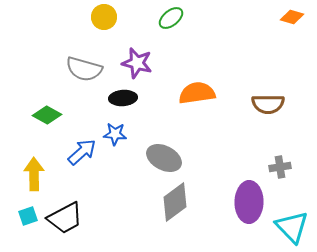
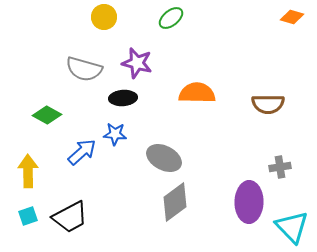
orange semicircle: rotated 9 degrees clockwise
yellow arrow: moved 6 px left, 3 px up
black trapezoid: moved 5 px right, 1 px up
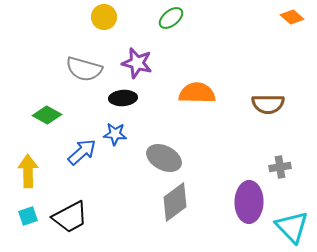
orange diamond: rotated 25 degrees clockwise
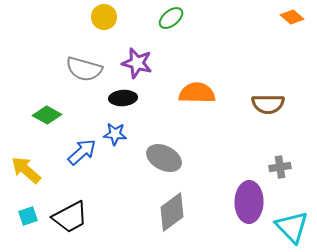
yellow arrow: moved 2 px left, 1 px up; rotated 48 degrees counterclockwise
gray diamond: moved 3 px left, 10 px down
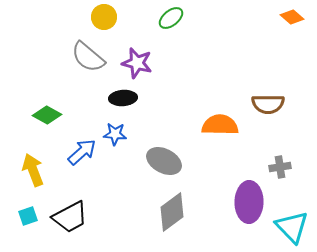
gray semicircle: moved 4 px right, 12 px up; rotated 24 degrees clockwise
orange semicircle: moved 23 px right, 32 px down
gray ellipse: moved 3 px down
yellow arrow: moved 7 px right; rotated 28 degrees clockwise
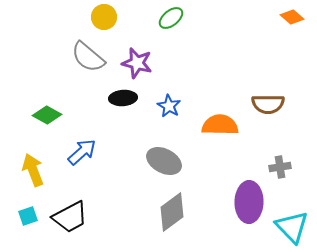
blue star: moved 54 px right, 28 px up; rotated 25 degrees clockwise
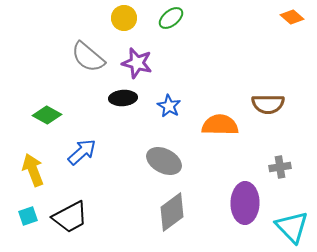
yellow circle: moved 20 px right, 1 px down
purple ellipse: moved 4 px left, 1 px down
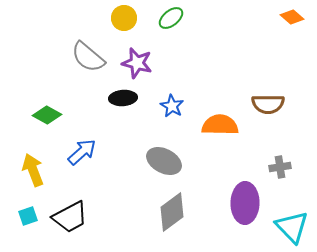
blue star: moved 3 px right
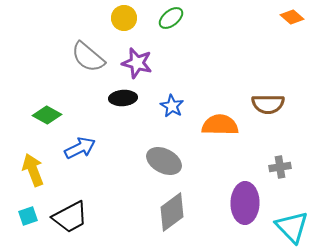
blue arrow: moved 2 px left, 4 px up; rotated 16 degrees clockwise
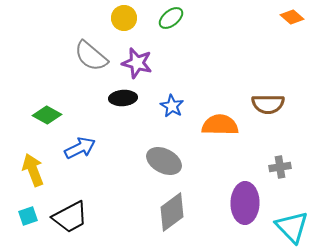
gray semicircle: moved 3 px right, 1 px up
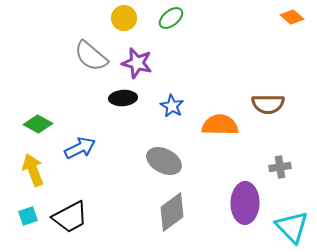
green diamond: moved 9 px left, 9 px down
